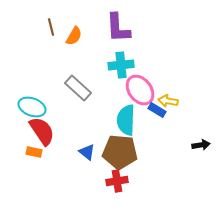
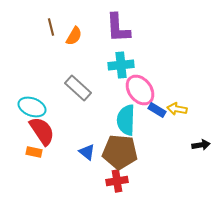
yellow arrow: moved 9 px right, 8 px down
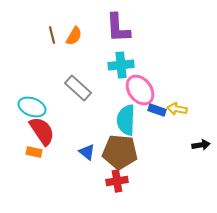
brown line: moved 1 px right, 8 px down
blue rectangle: rotated 12 degrees counterclockwise
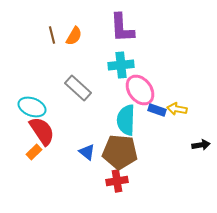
purple L-shape: moved 4 px right
orange rectangle: rotated 56 degrees counterclockwise
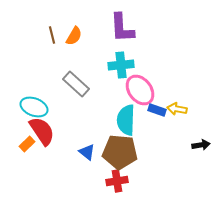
gray rectangle: moved 2 px left, 4 px up
cyan ellipse: moved 2 px right
orange rectangle: moved 7 px left, 8 px up
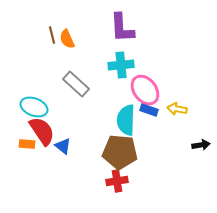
orange semicircle: moved 7 px left, 3 px down; rotated 126 degrees clockwise
pink ellipse: moved 5 px right
blue rectangle: moved 8 px left
orange rectangle: rotated 49 degrees clockwise
blue triangle: moved 24 px left, 6 px up
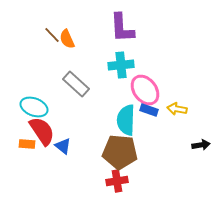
brown line: rotated 30 degrees counterclockwise
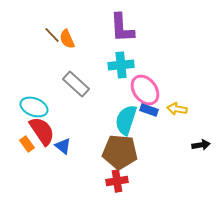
cyan semicircle: rotated 16 degrees clockwise
orange rectangle: rotated 49 degrees clockwise
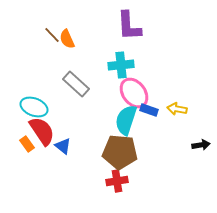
purple L-shape: moved 7 px right, 2 px up
pink ellipse: moved 11 px left, 3 px down
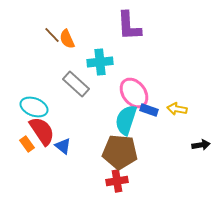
cyan cross: moved 21 px left, 3 px up
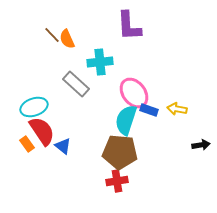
cyan ellipse: rotated 40 degrees counterclockwise
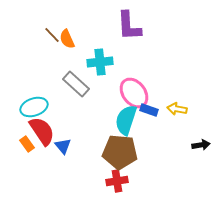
blue triangle: rotated 12 degrees clockwise
